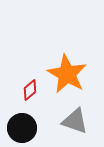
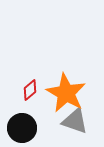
orange star: moved 1 px left, 19 px down
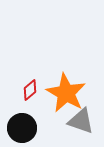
gray triangle: moved 6 px right
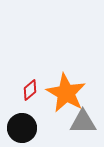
gray triangle: moved 2 px right, 1 px down; rotated 20 degrees counterclockwise
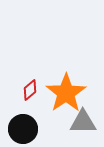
orange star: rotated 9 degrees clockwise
black circle: moved 1 px right, 1 px down
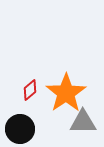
black circle: moved 3 px left
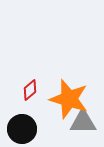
orange star: moved 3 px right, 6 px down; rotated 21 degrees counterclockwise
black circle: moved 2 px right
